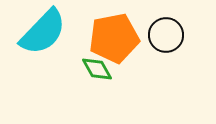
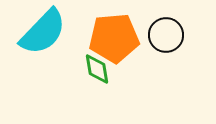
orange pentagon: rotated 6 degrees clockwise
green diamond: rotated 20 degrees clockwise
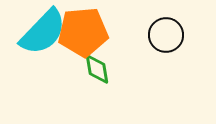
orange pentagon: moved 31 px left, 6 px up
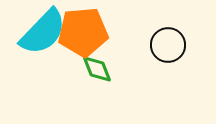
black circle: moved 2 px right, 10 px down
green diamond: rotated 12 degrees counterclockwise
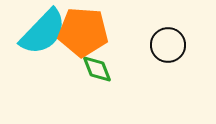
orange pentagon: rotated 9 degrees clockwise
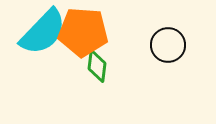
green diamond: moved 3 px up; rotated 28 degrees clockwise
